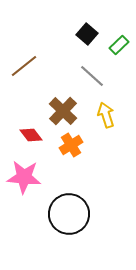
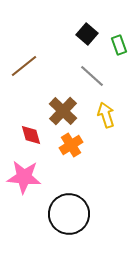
green rectangle: rotated 66 degrees counterclockwise
red diamond: rotated 20 degrees clockwise
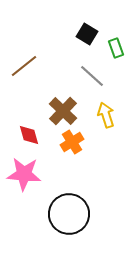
black square: rotated 10 degrees counterclockwise
green rectangle: moved 3 px left, 3 px down
red diamond: moved 2 px left
orange cross: moved 1 px right, 3 px up
pink star: moved 3 px up
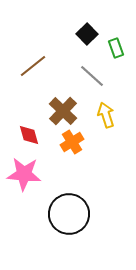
black square: rotated 15 degrees clockwise
brown line: moved 9 px right
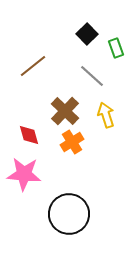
brown cross: moved 2 px right
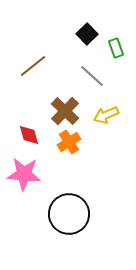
yellow arrow: rotated 95 degrees counterclockwise
orange cross: moved 3 px left
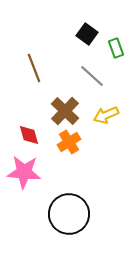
black square: rotated 10 degrees counterclockwise
brown line: moved 1 px right, 2 px down; rotated 72 degrees counterclockwise
pink star: moved 2 px up
